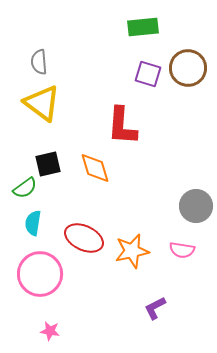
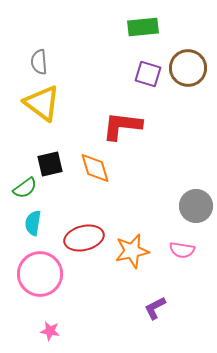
red L-shape: rotated 93 degrees clockwise
black square: moved 2 px right
red ellipse: rotated 39 degrees counterclockwise
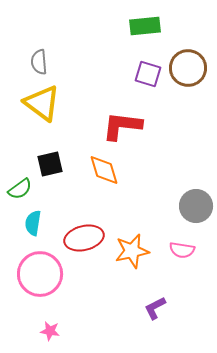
green rectangle: moved 2 px right, 1 px up
orange diamond: moved 9 px right, 2 px down
green semicircle: moved 5 px left, 1 px down
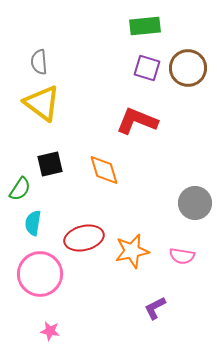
purple square: moved 1 px left, 6 px up
red L-shape: moved 15 px right, 5 px up; rotated 15 degrees clockwise
green semicircle: rotated 20 degrees counterclockwise
gray circle: moved 1 px left, 3 px up
pink semicircle: moved 6 px down
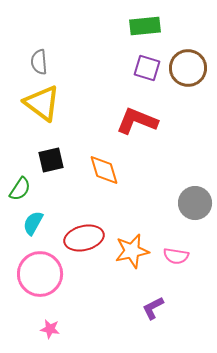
black square: moved 1 px right, 4 px up
cyan semicircle: rotated 20 degrees clockwise
pink semicircle: moved 6 px left
purple L-shape: moved 2 px left
pink star: moved 2 px up
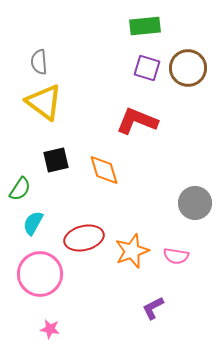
yellow triangle: moved 2 px right, 1 px up
black square: moved 5 px right
orange star: rotated 8 degrees counterclockwise
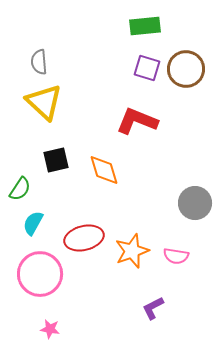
brown circle: moved 2 px left, 1 px down
yellow triangle: rotated 6 degrees clockwise
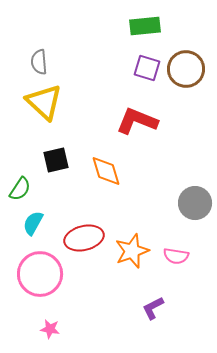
orange diamond: moved 2 px right, 1 px down
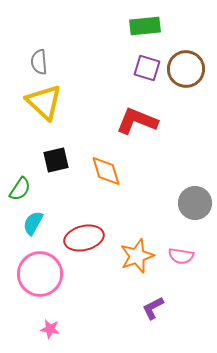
orange star: moved 5 px right, 5 px down
pink semicircle: moved 5 px right
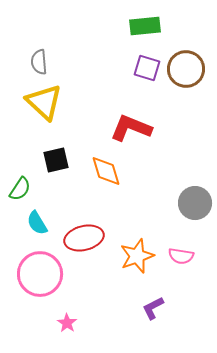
red L-shape: moved 6 px left, 7 px down
cyan semicircle: moved 4 px right; rotated 60 degrees counterclockwise
pink star: moved 17 px right, 6 px up; rotated 24 degrees clockwise
